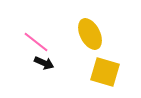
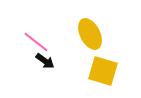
black arrow: moved 1 px right, 2 px up; rotated 12 degrees clockwise
yellow square: moved 2 px left, 1 px up
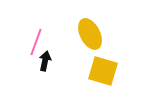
pink line: rotated 72 degrees clockwise
black arrow: rotated 114 degrees counterclockwise
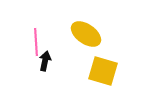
yellow ellipse: moved 4 px left; rotated 28 degrees counterclockwise
pink line: rotated 24 degrees counterclockwise
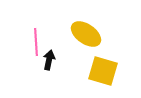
black arrow: moved 4 px right, 1 px up
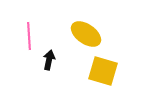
pink line: moved 7 px left, 6 px up
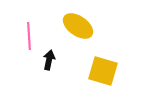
yellow ellipse: moved 8 px left, 8 px up
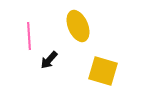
yellow ellipse: rotated 32 degrees clockwise
black arrow: rotated 150 degrees counterclockwise
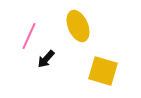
pink line: rotated 28 degrees clockwise
black arrow: moved 3 px left, 1 px up
